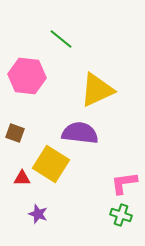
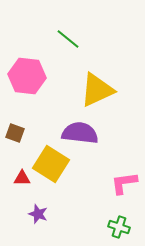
green line: moved 7 px right
green cross: moved 2 px left, 12 px down
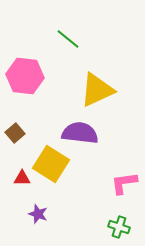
pink hexagon: moved 2 px left
brown square: rotated 30 degrees clockwise
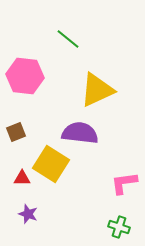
brown square: moved 1 px right, 1 px up; rotated 18 degrees clockwise
purple star: moved 10 px left
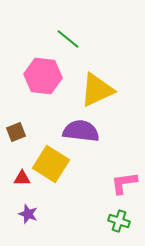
pink hexagon: moved 18 px right
purple semicircle: moved 1 px right, 2 px up
green cross: moved 6 px up
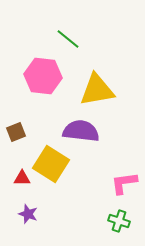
yellow triangle: rotated 15 degrees clockwise
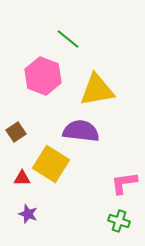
pink hexagon: rotated 15 degrees clockwise
brown square: rotated 12 degrees counterclockwise
